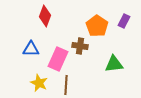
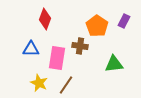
red diamond: moved 3 px down
pink rectangle: moved 1 px left, 1 px up; rotated 15 degrees counterclockwise
brown line: rotated 30 degrees clockwise
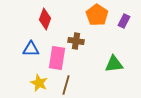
orange pentagon: moved 11 px up
brown cross: moved 4 px left, 5 px up
brown line: rotated 18 degrees counterclockwise
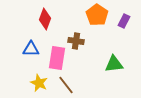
brown line: rotated 54 degrees counterclockwise
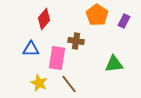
red diamond: moved 1 px left; rotated 20 degrees clockwise
brown line: moved 3 px right, 1 px up
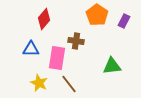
green triangle: moved 2 px left, 2 px down
